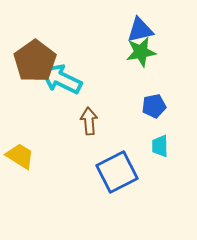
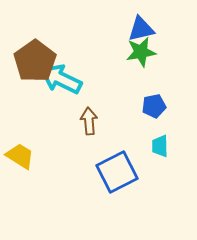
blue triangle: moved 1 px right, 1 px up
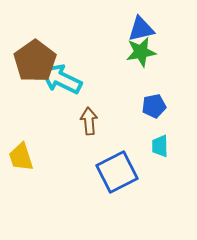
yellow trapezoid: moved 1 px right, 1 px down; rotated 140 degrees counterclockwise
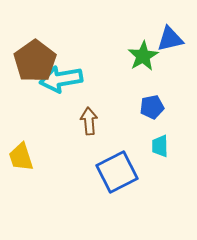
blue triangle: moved 29 px right, 10 px down
green star: moved 2 px right, 4 px down; rotated 20 degrees counterclockwise
cyan arrow: rotated 36 degrees counterclockwise
blue pentagon: moved 2 px left, 1 px down
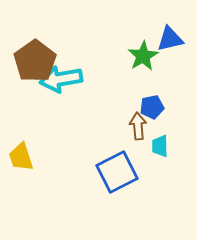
brown arrow: moved 49 px right, 5 px down
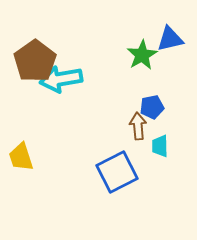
green star: moved 1 px left, 1 px up
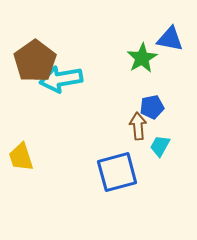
blue triangle: rotated 24 degrees clockwise
green star: moved 3 px down
cyan trapezoid: rotated 30 degrees clockwise
blue square: rotated 12 degrees clockwise
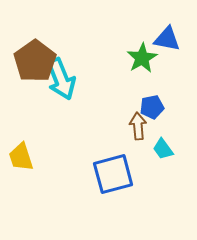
blue triangle: moved 3 px left
cyan arrow: rotated 102 degrees counterclockwise
cyan trapezoid: moved 3 px right, 3 px down; rotated 65 degrees counterclockwise
blue square: moved 4 px left, 2 px down
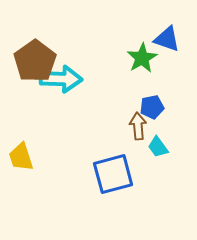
blue triangle: rotated 8 degrees clockwise
cyan arrow: rotated 66 degrees counterclockwise
cyan trapezoid: moved 5 px left, 2 px up
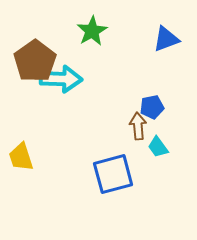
blue triangle: moved 1 px left; rotated 40 degrees counterclockwise
green star: moved 50 px left, 27 px up
